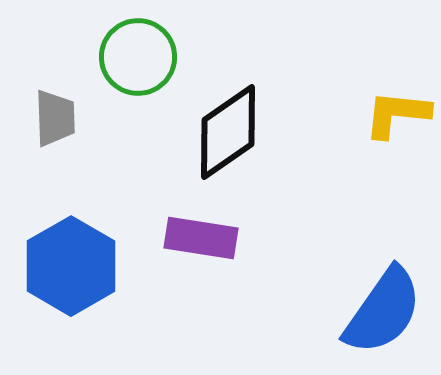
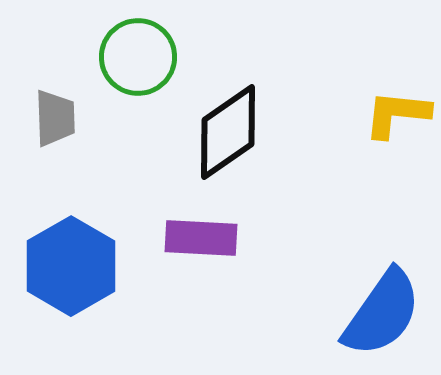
purple rectangle: rotated 6 degrees counterclockwise
blue semicircle: moved 1 px left, 2 px down
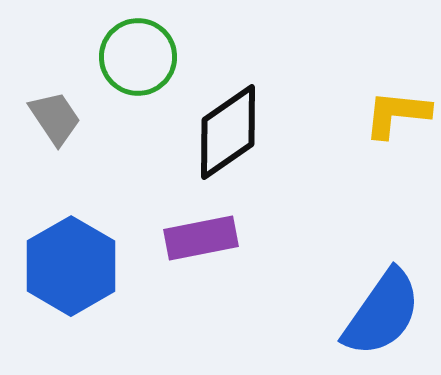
gray trapezoid: rotated 32 degrees counterclockwise
purple rectangle: rotated 14 degrees counterclockwise
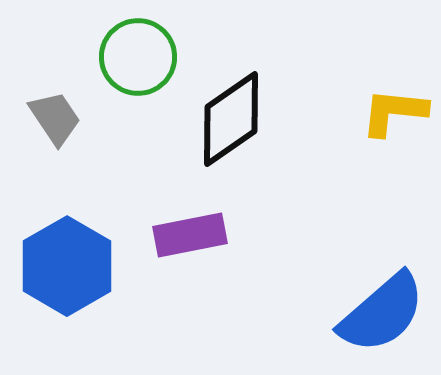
yellow L-shape: moved 3 px left, 2 px up
black diamond: moved 3 px right, 13 px up
purple rectangle: moved 11 px left, 3 px up
blue hexagon: moved 4 px left
blue semicircle: rotated 14 degrees clockwise
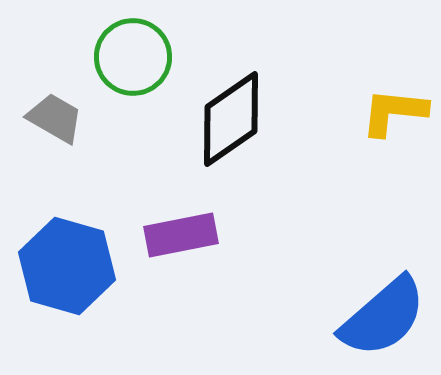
green circle: moved 5 px left
gray trapezoid: rotated 26 degrees counterclockwise
purple rectangle: moved 9 px left
blue hexagon: rotated 14 degrees counterclockwise
blue semicircle: moved 1 px right, 4 px down
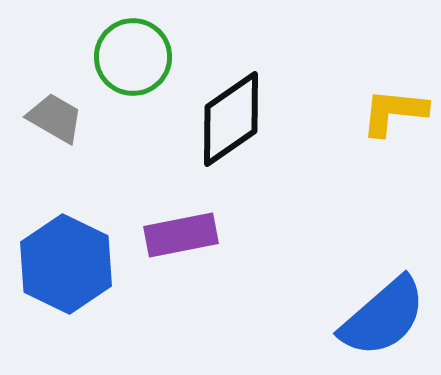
blue hexagon: moved 1 px left, 2 px up; rotated 10 degrees clockwise
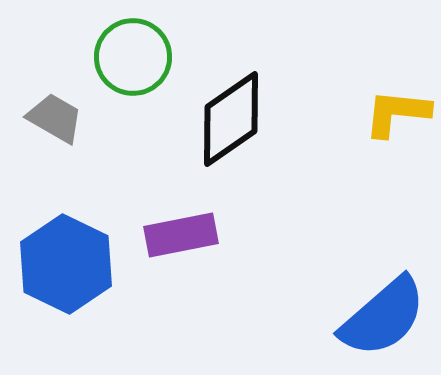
yellow L-shape: moved 3 px right, 1 px down
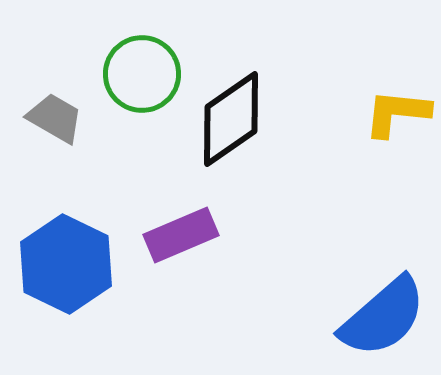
green circle: moved 9 px right, 17 px down
purple rectangle: rotated 12 degrees counterclockwise
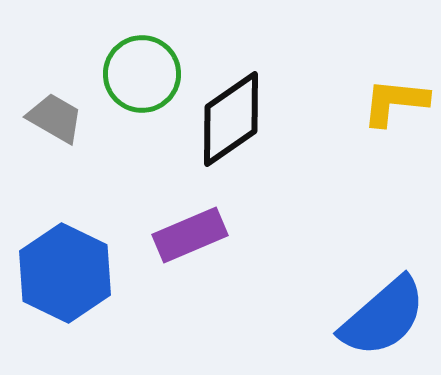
yellow L-shape: moved 2 px left, 11 px up
purple rectangle: moved 9 px right
blue hexagon: moved 1 px left, 9 px down
